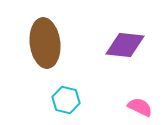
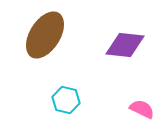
brown ellipse: moved 8 px up; rotated 39 degrees clockwise
pink semicircle: moved 2 px right, 2 px down
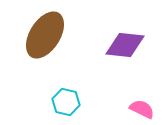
cyan hexagon: moved 2 px down
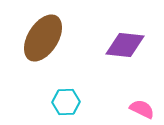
brown ellipse: moved 2 px left, 3 px down
cyan hexagon: rotated 16 degrees counterclockwise
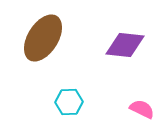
cyan hexagon: moved 3 px right
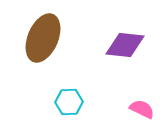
brown ellipse: rotated 9 degrees counterclockwise
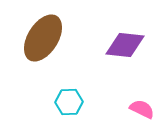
brown ellipse: rotated 9 degrees clockwise
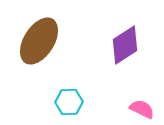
brown ellipse: moved 4 px left, 3 px down
purple diamond: rotated 39 degrees counterclockwise
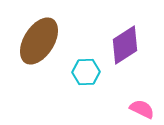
cyan hexagon: moved 17 px right, 30 px up
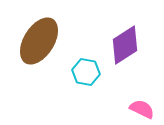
cyan hexagon: rotated 12 degrees clockwise
